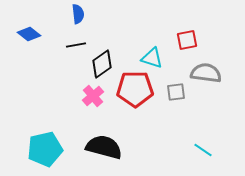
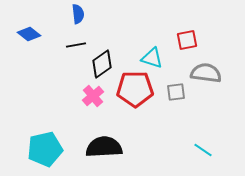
black semicircle: rotated 18 degrees counterclockwise
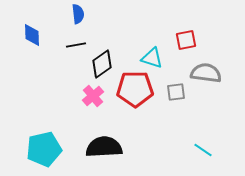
blue diamond: moved 3 px right, 1 px down; rotated 50 degrees clockwise
red square: moved 1 px left
cyan pentagon: moved 1 px left
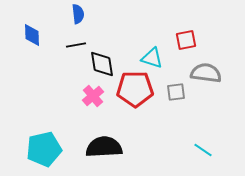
black diamond: rotated 64 degrees counterclockwise
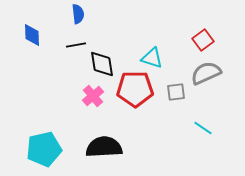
red square: moved 17 px right; rotated 25 degrees counterclockwise
gray semicircle: rotated 32 degrees counterclockwise
cyan line: moved 22 px up
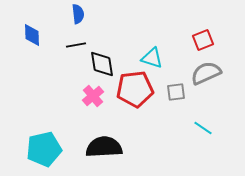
red square: rotated 15 degrees clockwise
red pentagon: rotated 6 degrees counterclockwise
